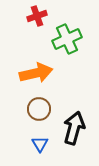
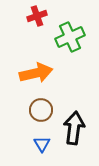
green cross: moved 3 px right, 2 px up
brown circle: moved 2 px right, 1 px down
black arrow: rotated 8 degrees counterclockwise
blue triangle: moved 2 px right
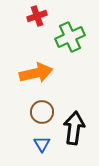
brown circle: moved 1 px right, 2 px down
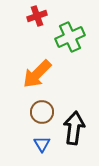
orange arrow: moved 1 px right, 1 px down; rotated 148 degrees clockwise
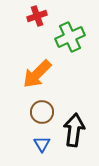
black arrow: moved 2 px down
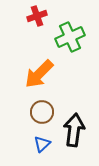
orange arrow: moved 2 px right
blue triangle: rotated 18 degrees clockwise
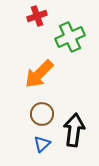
brown circle: moved 2 px down
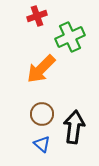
orange arrow: moved 2 px right, 5 px up
black arrow: moved 3 px up
blue triangle: rotated 36 degrees counterclockwise
